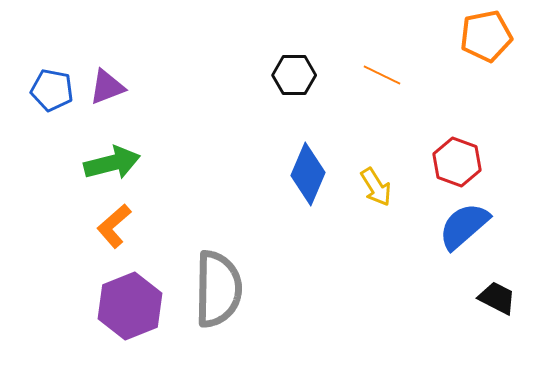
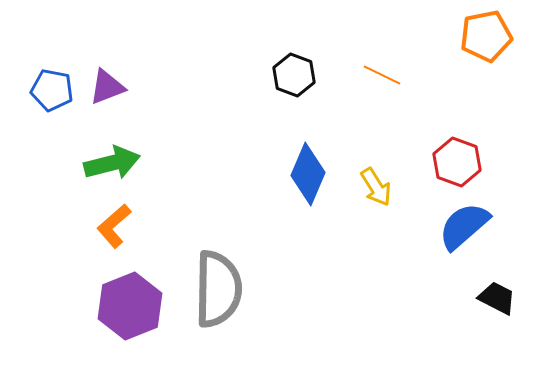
black hexagon: rotated 21 degrees clockwise
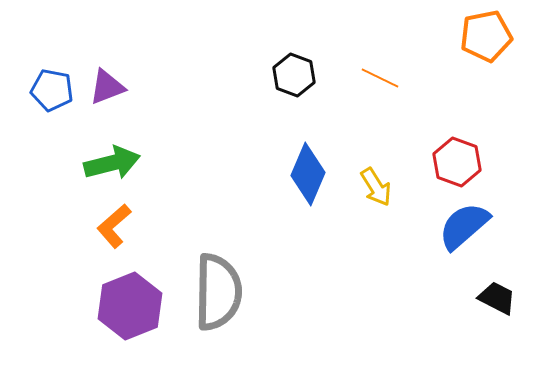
orange line: moved 2 px left, 3 px down
gray semicircle: moved 3 px down
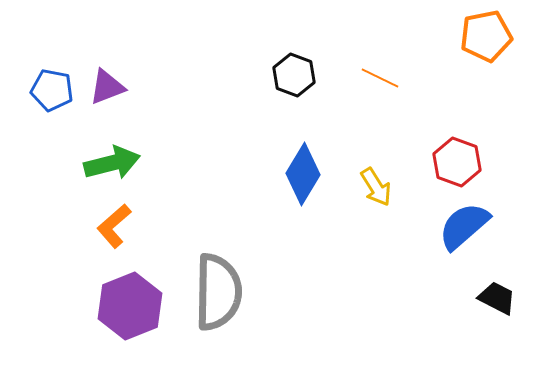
blue diamond: moved 5 px left; rotated 8 degrees clockwise
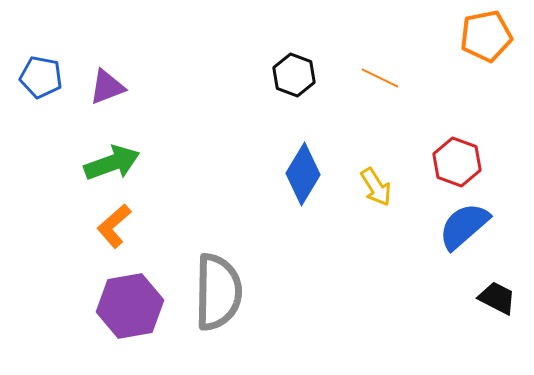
blue pentagon: moved 11 px left, 13 px up
green arrow: rotated 6 degrees counterclockwise
purple hexagon: rotated 12 degrees clockwise
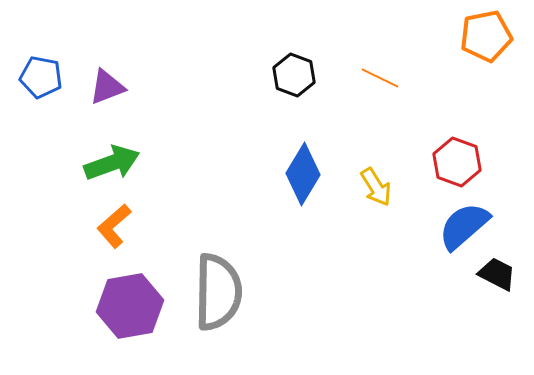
black trapezoid: moved 24 px up
